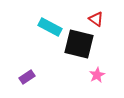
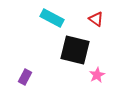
cyan rectangle: moved 2 px right, 9 px up
black square: moved 4 px left, 6 px down
purple rectangle: moved 2 px left; rotated 28 degrees counterclockwise
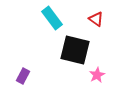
cyan rectangle: rotated 25 degrees clockwise
purple rectangle: moved 2 px left, 1 px up
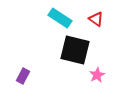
cyan rectangle: moved 8 px right; rotated 20 degrees counterclockwise
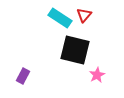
red triangle: moved 12 px left, 4 px up; rotated 35 degrees clockwise
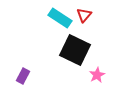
black square: rotated 12 degrees clockwise
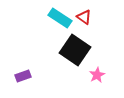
red triangle: moved 2 px down; rotated 35 degrees counterclockwise
black square: rotated 8 degrees clockwise
purple rectangle: rotated 42 degrees clockwise
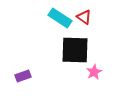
black square: rotated 32 degrees counterclockwise
pink star: moved 3 px left, 3 px up
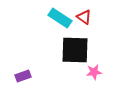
pink star: rotated 21 degrees clockwise
